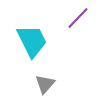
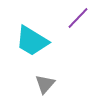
cyan trapezoid: rotated 147 degrees clockwise
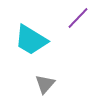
cyan trapezoid: moved 1 px left, 1 px up
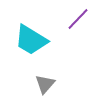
purple line: moved 1 px down
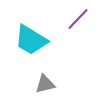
gray triangle: rotated 35 degrees clockwise
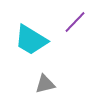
purple line: moved 3 px left, 3 px down
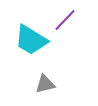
purple line: moved 10 px left, 2 px up
